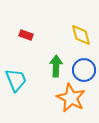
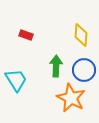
yellow diamond: rotated 20 degrees clockwise
cyan trapezoid: rotated 10 degrees counterclockwise
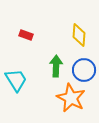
yellow diamond: moved 2 px left
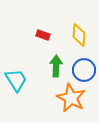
red rectangle: moved 17 px right
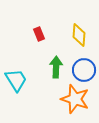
red rectangle: moved 4 px left, 1 px up; rotated 48 degrees clockwise
green arrow: moved 1 px down
orange star: moved 4 px right, 1 px down; rotated 8 degrees counterclockwise
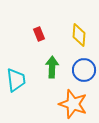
green arrow: moved 4 px left
cyan trapezoid: rotated 25 degrees clockwise
orange star: moved 2 px left, 5 px down
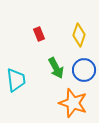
yellow diamond: rotated 15 degrees clockwise
green arrow: moved 4 px right, 1 px down; rotated 150 degrees clockwise
orange star: moved 1 px up
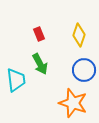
green arrow: moved 16 px left, 4 px up
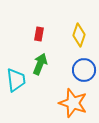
red rectangle: rotated 32 degrees clockwise
green arrow: rotated 130 degrees counterclockwise
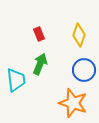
red rectangle: rotated 32 degrees counterclockwise
